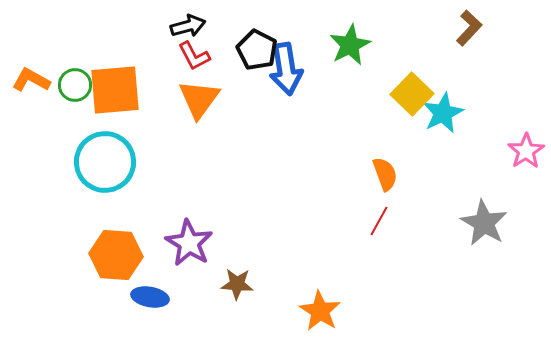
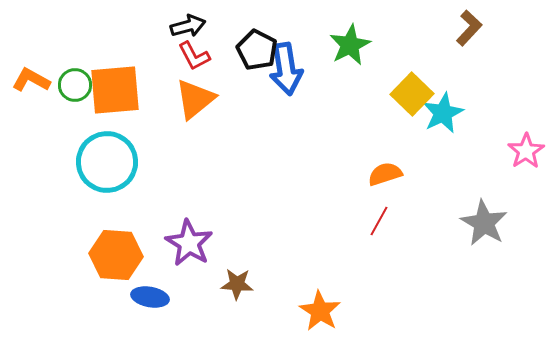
orange triangle: moved 4 px left; rotated 15 degrees clockwise
cyan circle: moved 2 px right
orange semicircle: rotated 88 degrees counterclockwise
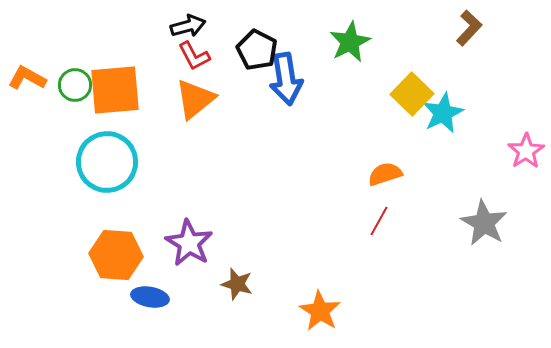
green star: moved 3 px up
blue arrow: moved 10 px down
orange L-shape: moved 4 px left, 2 px up
brown star: rotated 12 degrees clockwise
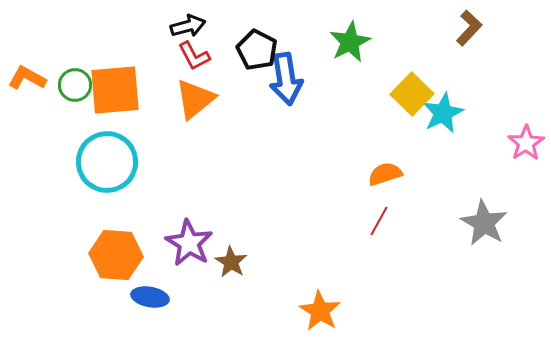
pink star: moved 8 px up
brown star: moved 6 px left, 22 px up; rotated 16 degrees clockwise
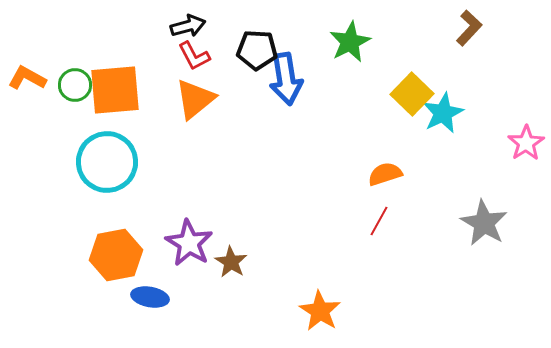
black pentagon: rotated 24 degrees counterclockwise
orange hexagon: rotated 15 degrees counterclockwise
